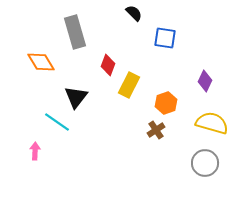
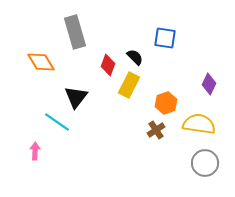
black semicircle: moved 1 px right, 44 px down
purple diamond: moved 4 px right, 3 px down
yellow semicircle: moved 13 px left, 1 px down; rotated 8 degrees counterclockwise
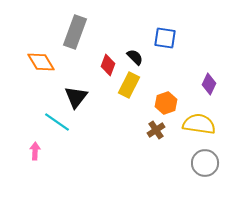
gray rectangle: rotated 36 degrees clockwise
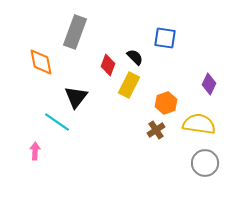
orange diamond: rotated 20 degrees clockwise
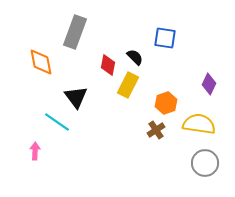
red diamond: rotated 10 degrees counterclockwise
yellow rectangle: moved 1 px left
black triangle: rotated 15 degrees counterclockwise
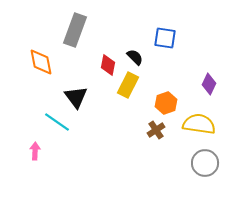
gray rectangle: moved 2 px up
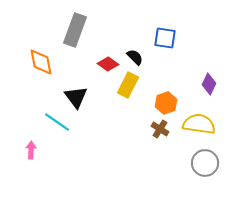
red diamond: moved 1 px up; rotated 65 degrees counterclockwise
brown cross: moved 4 px right, 1 px up; rotated 24 degrees counterclockwise
pink arrow: moved 4 px left, 1 px up
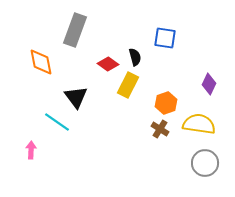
black semicircle: rotated 30 degrees clockwise
